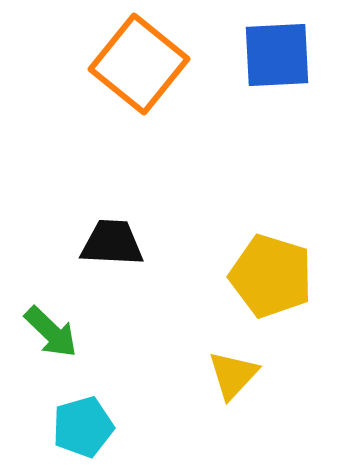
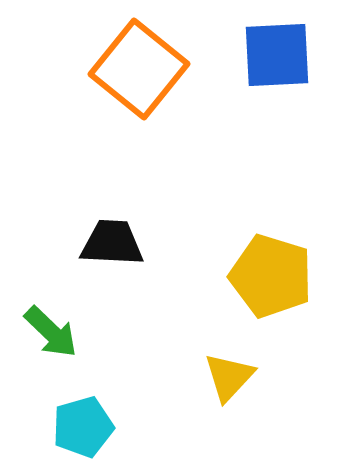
orange square: moved 5 px down
yellow triangle: moved 4 px left, 2 px down
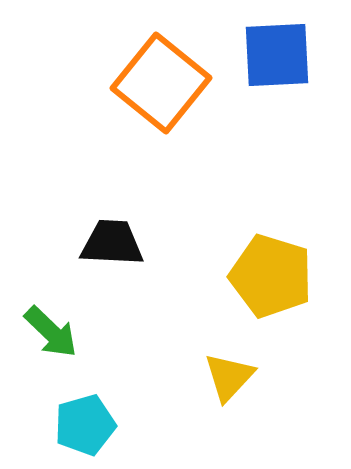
orange square: moved 22 px right, 14 px down
cyan pentagon: moved 2 px right, 2 px up
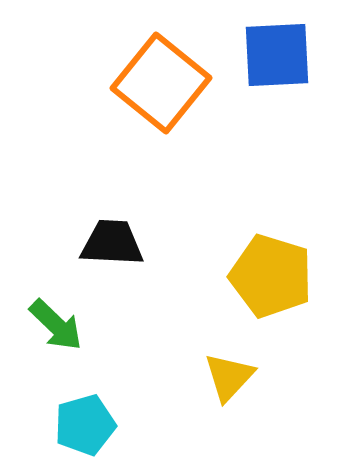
green arrow: moved 5 px right, 7 px up
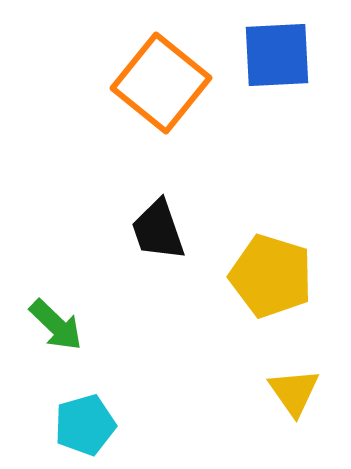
black trapezoid: moved 46 px right, 13 px up; rotated 112 degrees counterclockwise
yellow triangle: moved 65 px right, 15 px down; rotated 18 degrees counterclockwise
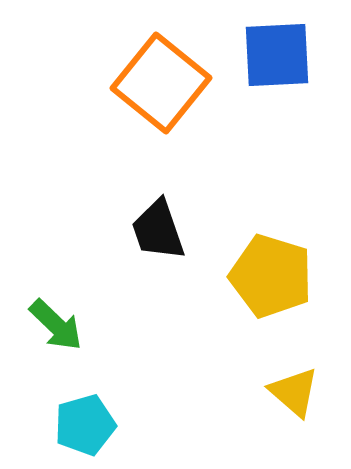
yellow triangle: rotated 14 degrees counterclockwise
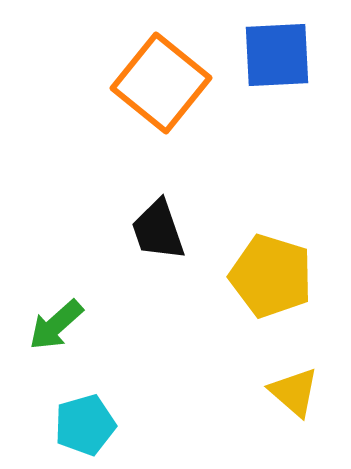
green arrow: rotated 94 degrees clockwise
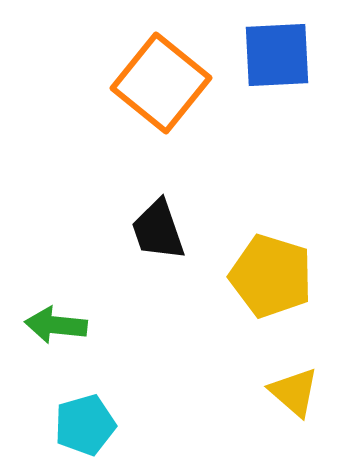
green arrow: rotated 48 degrees clockwise
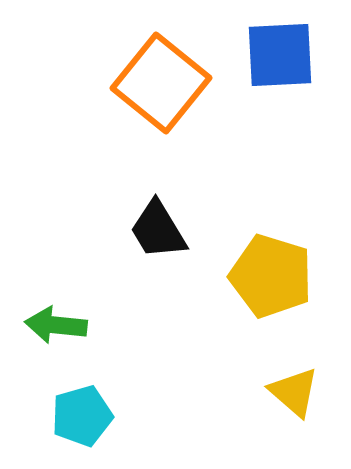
blue square: moved 3 px right
black trapezoid: rotated 12 degrees counterclockwise
cyan pentagon: moved 3 px left, 9 px up
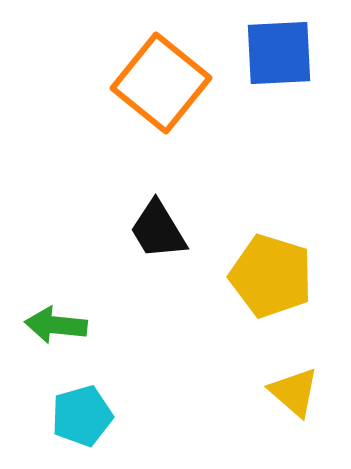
blue square: moved 1 px left, 2 px up
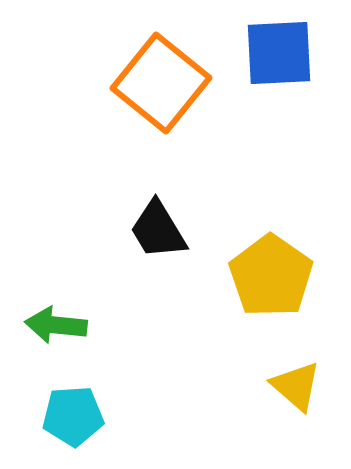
yellow pentagon: rotated 18 degrees clockwise
yellow triangle: moved 2 px right, 6 px up
cyan pentagon: moved 9 px left; rotated 12 degrees clockwise
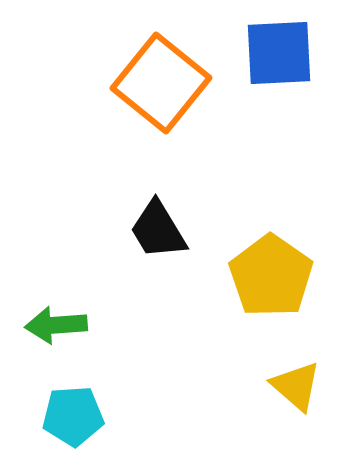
green arrow: rotated 10 degrees counterclockwise
